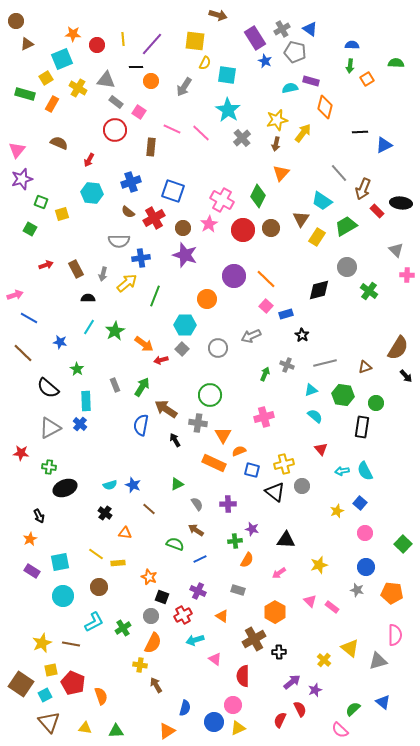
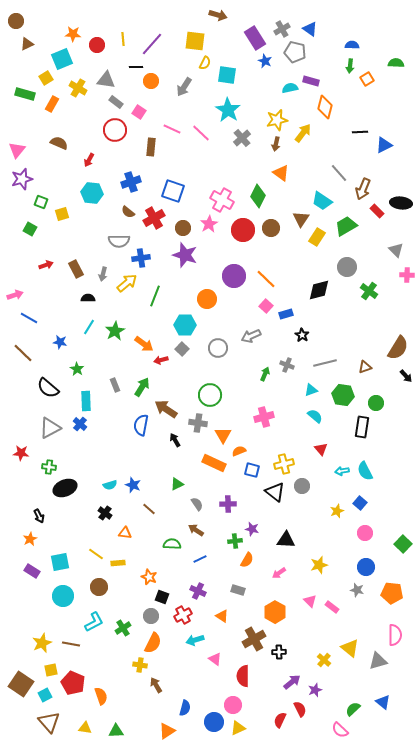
orange triangle at (281, 173): rotated 36 degrees counterclockwise
green semicircle at (175, 544): moved 3 px left; rotated 18 degrees counterclockwise
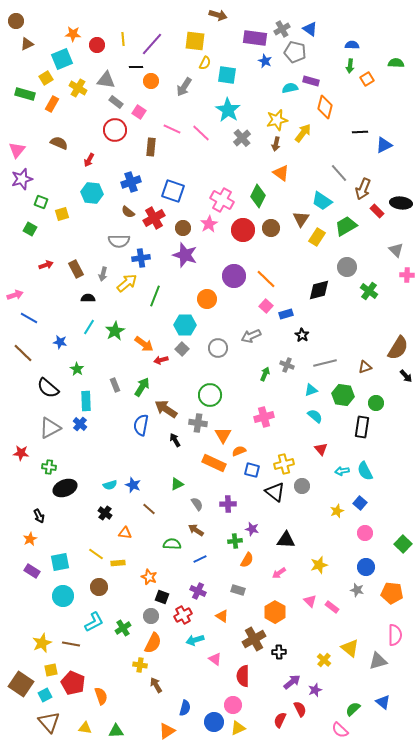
purple rectangle at (255, 38): rotated 50 degrees counterclockwise
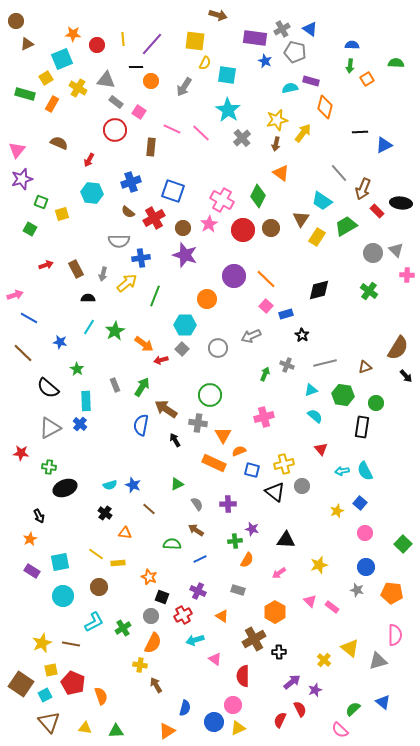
gray circle at (347, 267): moved 26 px right, 14 px up
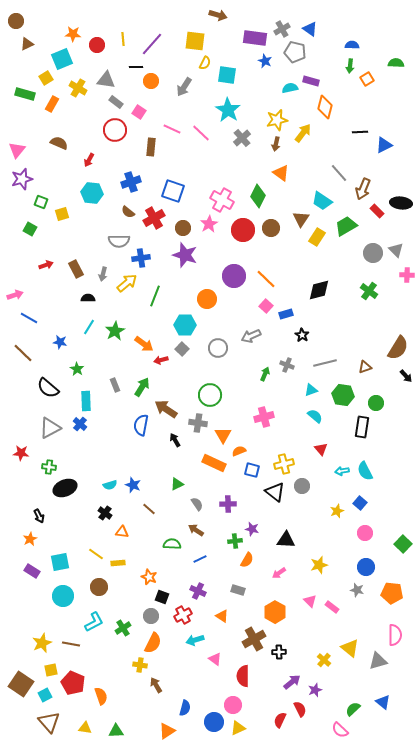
orange triangle at (125, 533): moved 3 px left, 1 px up
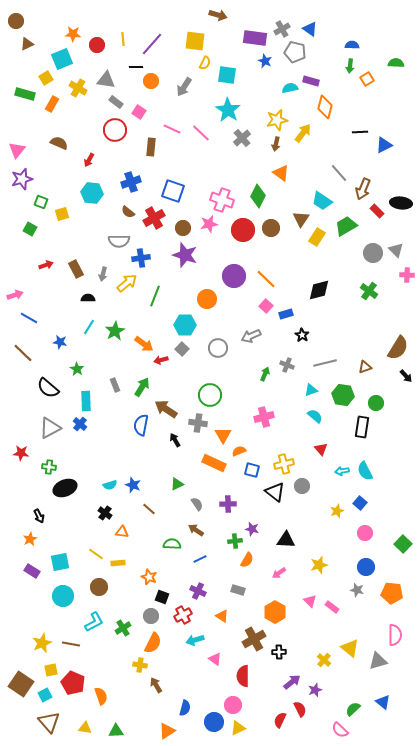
pink cross at (222, 200): rotated 10 degrees counterclockwise
pink star at (209, 224): rotated 18 degrees clockwise
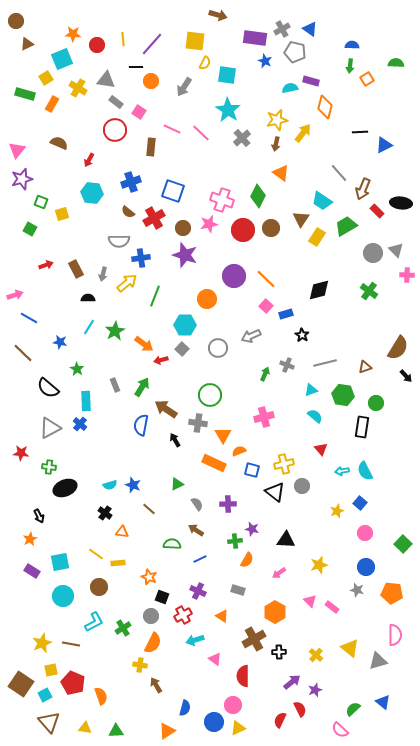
yellow cross at (324, 660): moved 8 px left, 5 px up
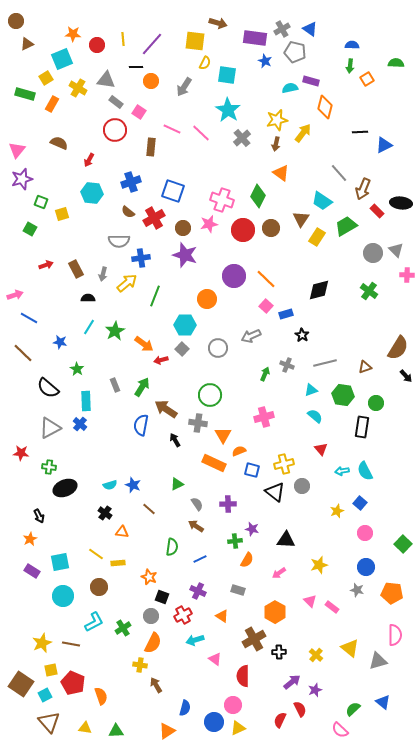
brown arrow at (218, 15): moved 8 px down
brown arrow at (196, 530): moved 4 px up
green semicircle at (172, 544): moved 3 px down; rotated 96 degrees clockwise
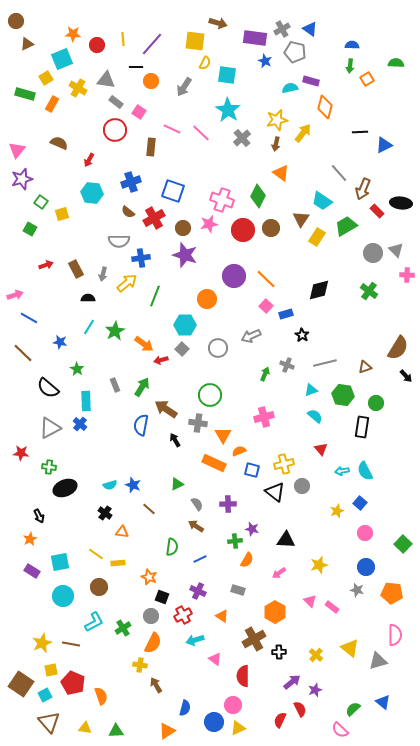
green square at (41, 202): rotated 16 degrees clockwise
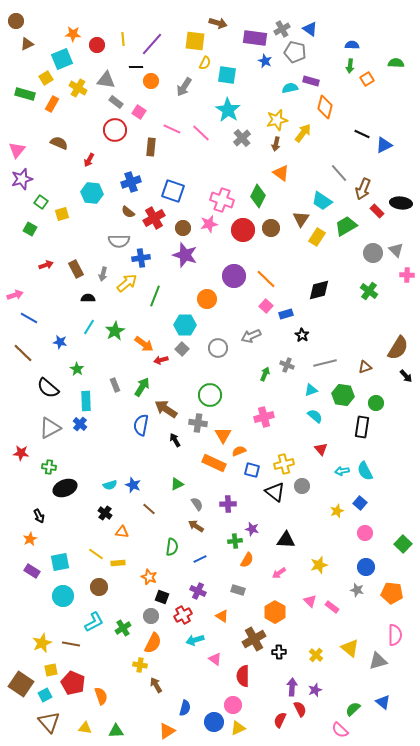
black line at (360, 132): moved 2 px right, 2 px down; rotated 28 degrees clockwise
purple arrow at (292, 682): moved 5 px down; rotated 48 degrees counterclockwise
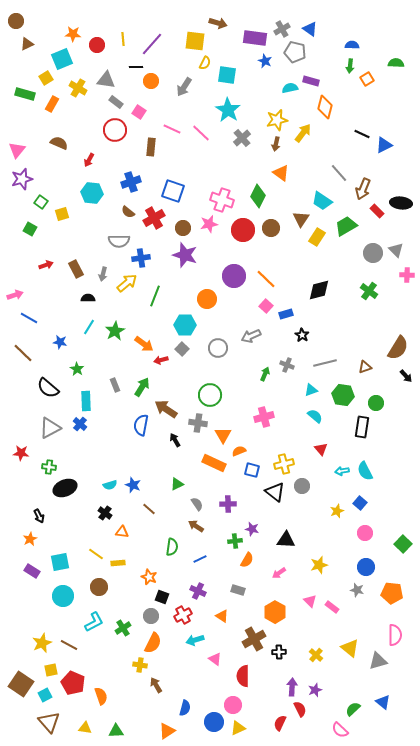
brown line at (71, 644): moved 2 px left, 1 px down; rotated 18 degrees clockwise
red semicircle at (280, 720): moved 3 px down
